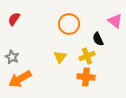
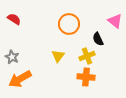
red semicircle: rotated 88 degrees clockwise
yellow triangle: moved 2 px left, 1 px up
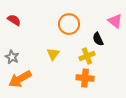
red semicircle: moved 1 px down
yellow triangle: moved 5 px left, 2 px up
orange cross: moved 1 px left, 1 px down
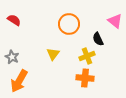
orange arrow: moved 1 px left, 2 px down; rotated 30 degrees counterclockwise
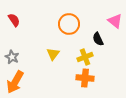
red semicircle: rotated 24 degrees clockwise
yellow cross: moved 2 px left, 1 px down
orange arrow: moved 4 px left, 1 px down
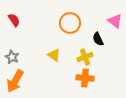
orange circle: moved 1 px right, 1 px up
yellow triangle: moved 1 px right, 1 px down; rotated 32 degrees counterclockwise
orange arrow: moved 1 px up
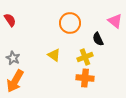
red semicircle: moved 4 px left
gray star: moved 1 px right, 1 px down
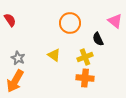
gray star: moved 5 px right
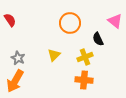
yellow triangle: rotated 40 degrees clockwise
orange cross: moved 1 px left, 2 px down
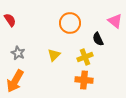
gray star: moved 5 px up
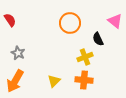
yellow triangle: moved 26 px down
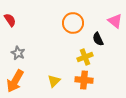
orange circle: moved 3 px right
